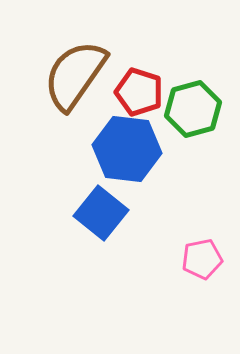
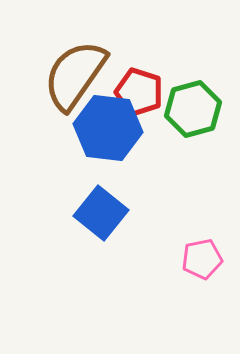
blue hexagon: moved 19 px left, 21 px up
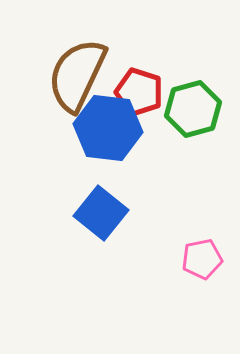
brown semicircle: moved 2 px right; rotated 10 degrees counterclockwise
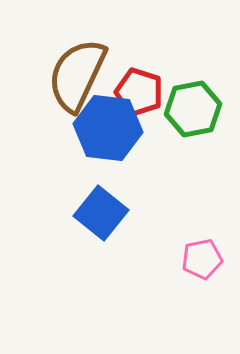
green hexagon: rotated 4 degrees clockwise
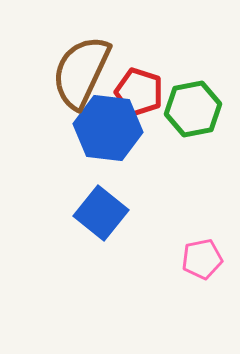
brown semicircle: moved 4 px right, 3 px up
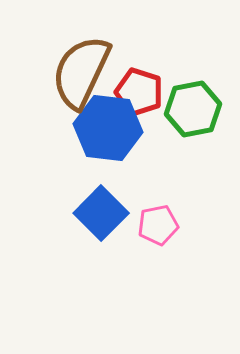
blue square: rotated 6 degrees clockwise
pink pentagon: moved 44 px left, 34 px up
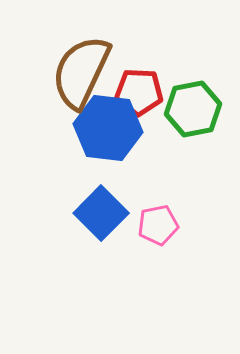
red pentagon: rotated 15 degrees counterclockwise
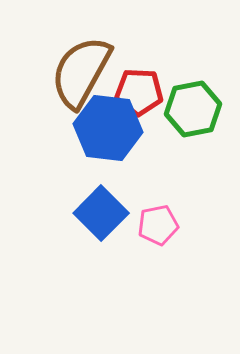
brown semicircle: rotated 4 degrees clockwise
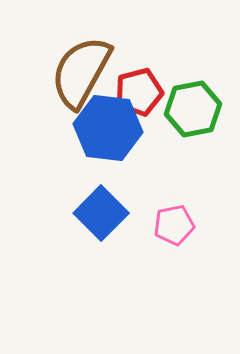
red pentagon: rotated 18 degrees counterclockwise
pink pentagon: moved 16 px right
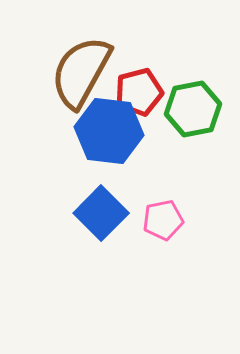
blue hexagon: moved 1 px right, 3 px down
pink pentagon: moved 11 px left, 5 px up
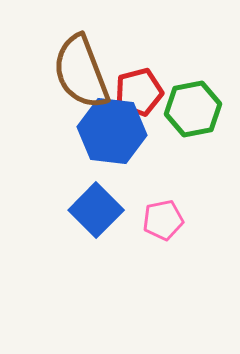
brown semicircle: rotated 50 degrees counterclockwise
blue hexagon: moved 3 px right
blue square: moved 5 px left, 3 px up
